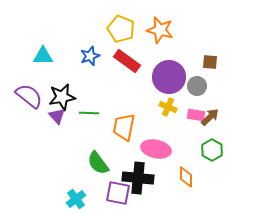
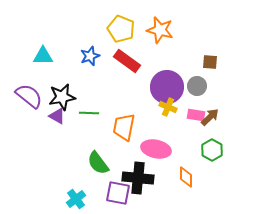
purple circle: moved 2 px left, 10 px down
purple triangle: rotated 18 degrees counterclockwise
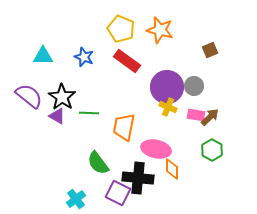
blue star: moved 6 px left, 1 px down; rotated 30 degrees counterclockwise
brown square: moved 12 px up; rotated 28 degrees counterclockwise
gray circle: moved 3 px left
black star: rotated 28 degrees counterclockwise
orange diamond: moved 14 px left, 8 px up
purple square: rotated 15 degrees clockwise
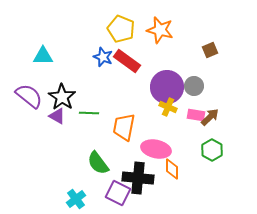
blue star: moved 19 px right
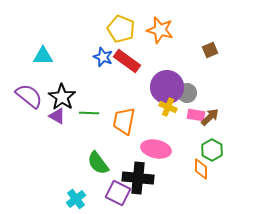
gray circle: moved 7 px left, 7 px down
orange trapezoid: moved 6 px up
orange diamond: moved 29 px right
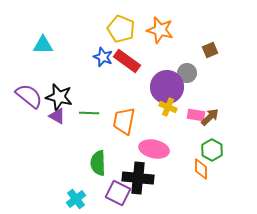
cyan triangle: moved 11 px up
gray circle: moved 20 px up
black star: moved 3 px left; rotated 20 degrees counterclockwise
pink ellipse: moved 2 px left
green semicircle: rotated 35 degrees clockwise
